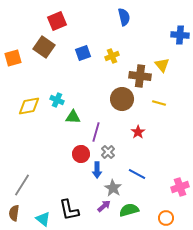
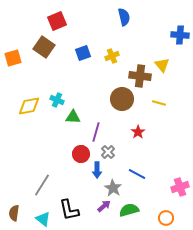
gray line: moved 20 px right
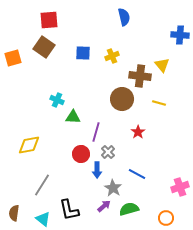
red square: moved 8 px left, 1 px up; rotated 18 degrees clockwise
blue square: rotated 21 degrees clockwise
yellow diamond: moved 39 px down
green semicircle: moved 1 px up
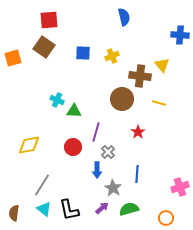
green triangle: moved 1 px right, 6 px up
red circle: moved 8 px left, 7 px up
blue line: rotated 66 degrees clockwise
purple arrow: moved 2 px left, 2 px down
cyan triangle: moved 1 px right, 10 px up
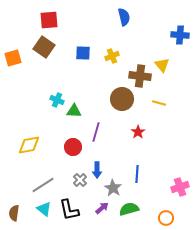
gray cross: moved 28 px left, 28 px down
gray line: moved 1 px right; rotated 25 degrees clockwise
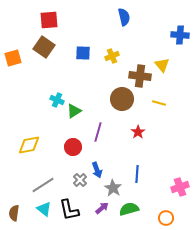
green triangle: rotated 35 degrees counterclockwise
purple line: moved 2 px right
blue arrow: rotated 21 degrees counterclockwise
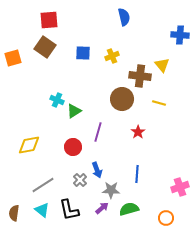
brown square: moved 1 px right
gray star: moved 2 px left, 2 px down; rotated 30 degrees counterclockwise
cyan triangle: moved 2 px left, 1 px down
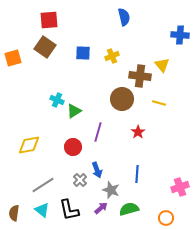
gray star: rotated 18 degrees clockwise
purple arrow: moved 1 px left
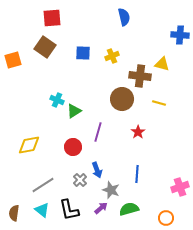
red square: moved 3 px right, 2 px up
orange square: moved 2 px down
yellow triangle: moved 1 px up; rotated 35 degrees counterclockwise
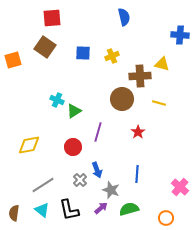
brown cross: rotated 10 degrees counterclockwise
pink cross: rotated 30 degrees counterclockwise
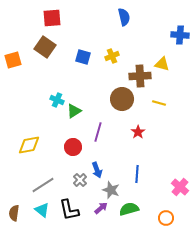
blue square: moved 4 px down; rotated 14 degrees clockwise
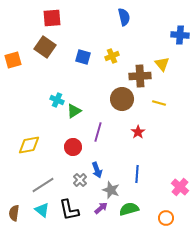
yellow triangle: rotated 35 degrees clockwise
